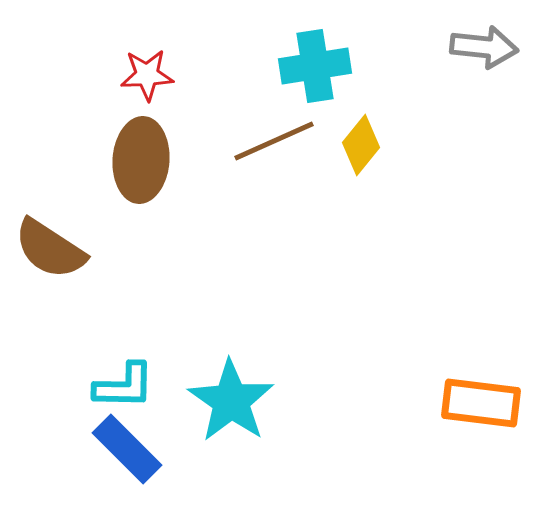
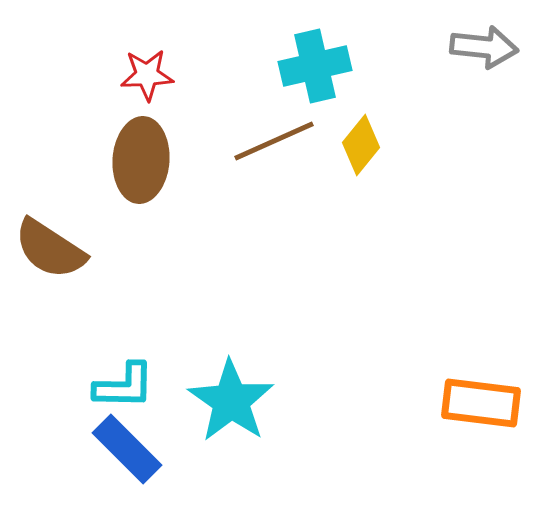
cyan cross: rotated 4 degrees counterclockwise
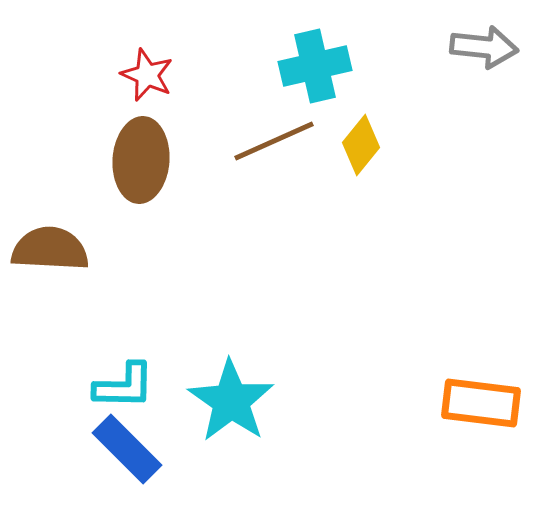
red star: rotated 26 degrees clockwise
brown semicircle: rotated 150 degrees clockwise
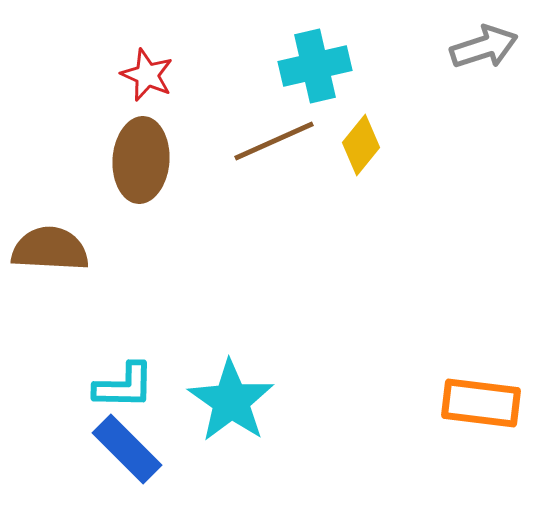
gray arrow: rotated 24 degrees counterclockwise
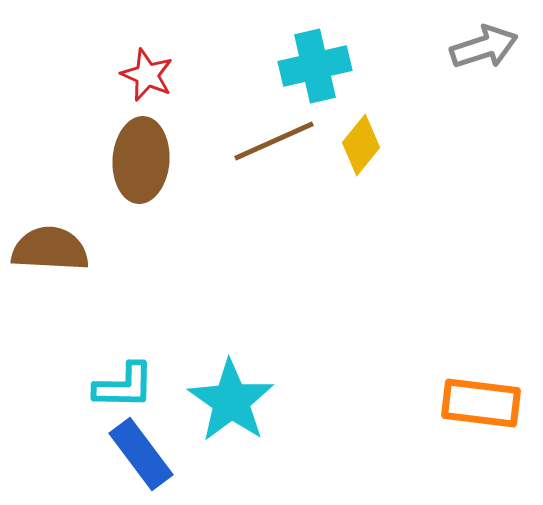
blue rectangle: moved 14 px right, 5 px down; rotated 8 degrees clockwise
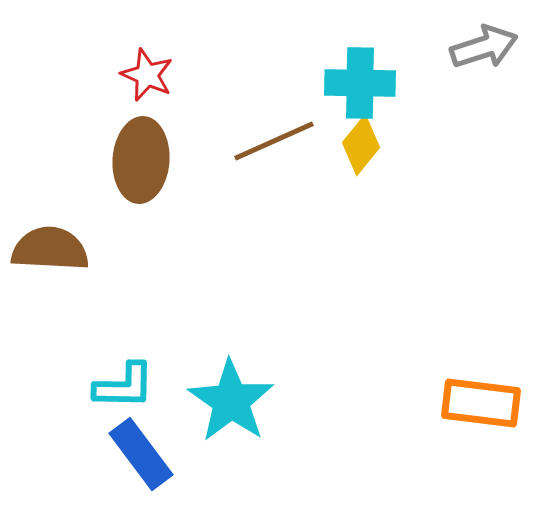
cyan cross: moved 45 px right, 17 px down; rotated 14 degrees clockwise
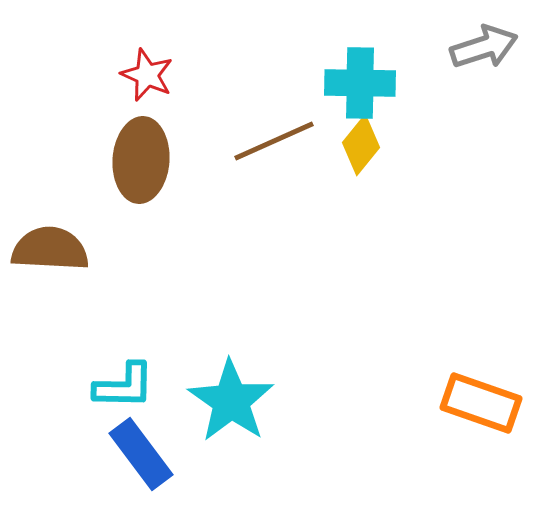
orange rectangle: rotated 12 degrees clockwise
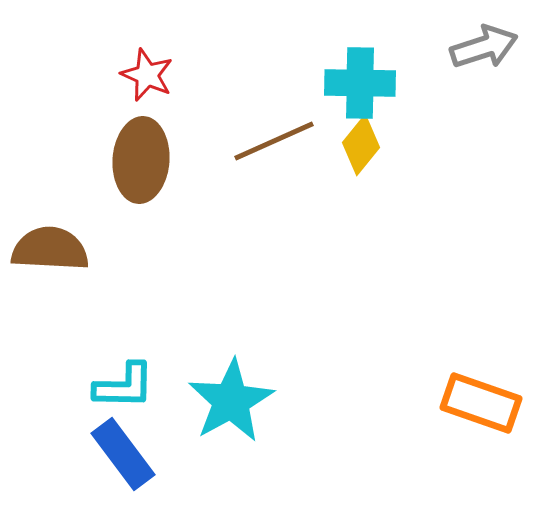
cyan star: rotated 8 degrees clockwise
blue rectangle: moved 18 px left
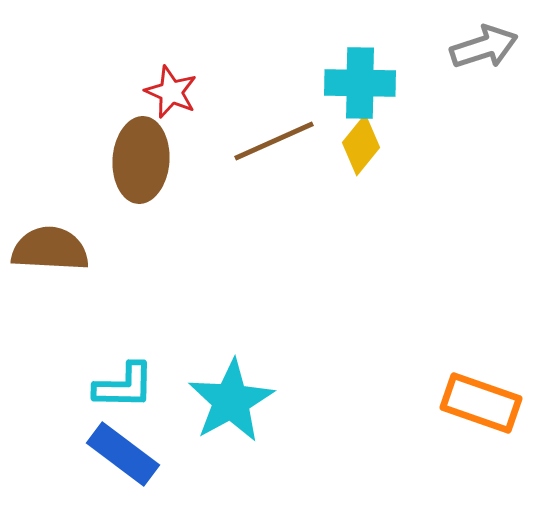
red star: moved 24 px right, 17 px down
blue rectangle: rotated 16 degrees counterclockwise
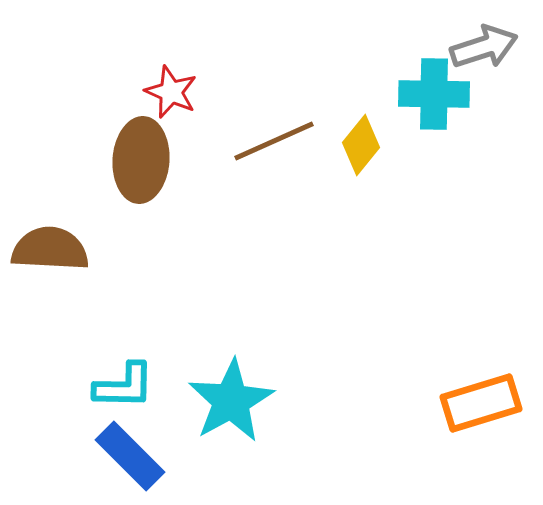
cyan cross: moved 74 px right, 11 px down
orange rectangle: rotated 36 degrees counterclockwise
blue rectangle: moved 7 px right, 2 px down; rotated 8 degrees clockwise
